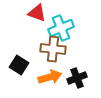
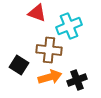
cyan cross: moved 8 px right, 2 px up
brown cross: moved 4 px left, 1 px down
black cross: moved 2 px down
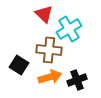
red triangle: moved 7 px right, 1 px down; rotated 24 degrees clockwise
cyan cross: moved 3 px down; rotated 10 degrees counterclockwise
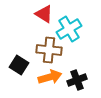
red triangle: rotated 12 degrees counterclockwise
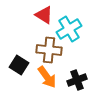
red triangle: moved 1 px down
orange arrow: moved 3 px left; rotated 70 degrees clockwise
